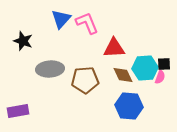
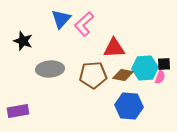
pink L-shape: moved 3 px left, 1 px down; rotated 110 degrees counterclockwise
brown diamond: rotated 55 degrees counterclockwise
brown pentagon: moved 8 px right, 5 px up
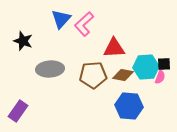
cyan hexagon: moved 1 px right, 1 px up
purple rectangle: rotated 45 degrees counterclockwise
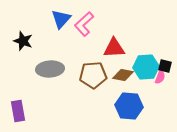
black square: moved 1 px right, 2 px down; rotated 16 degrees clockwise
purple rectangle: rotated 45 degrees counterclockwise
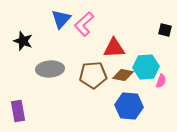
black square: moved 36 px up
pink semicircle: moved 1 px right, 4 px down
